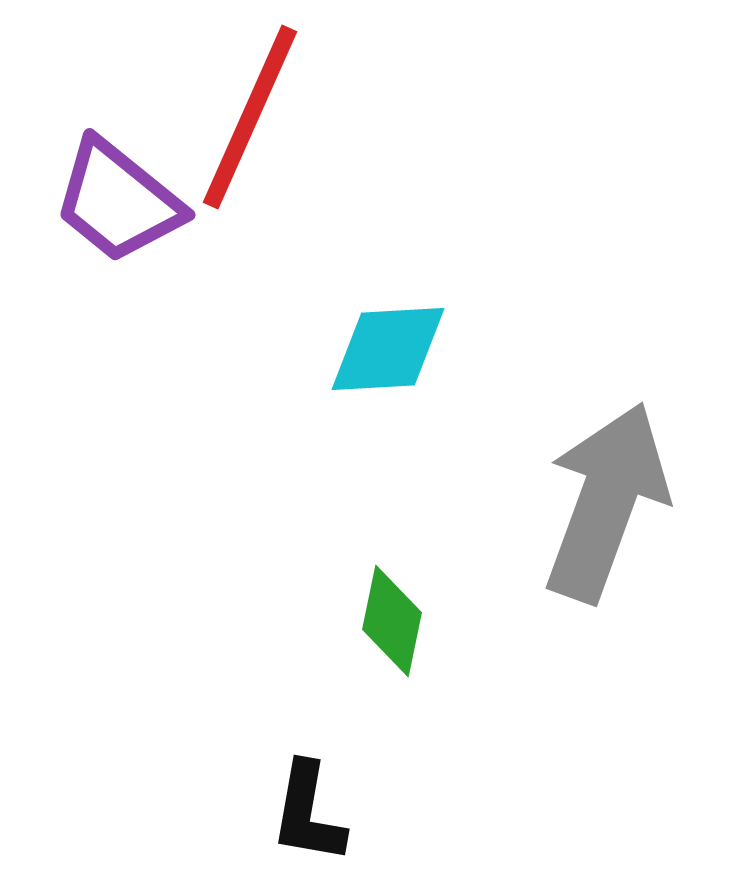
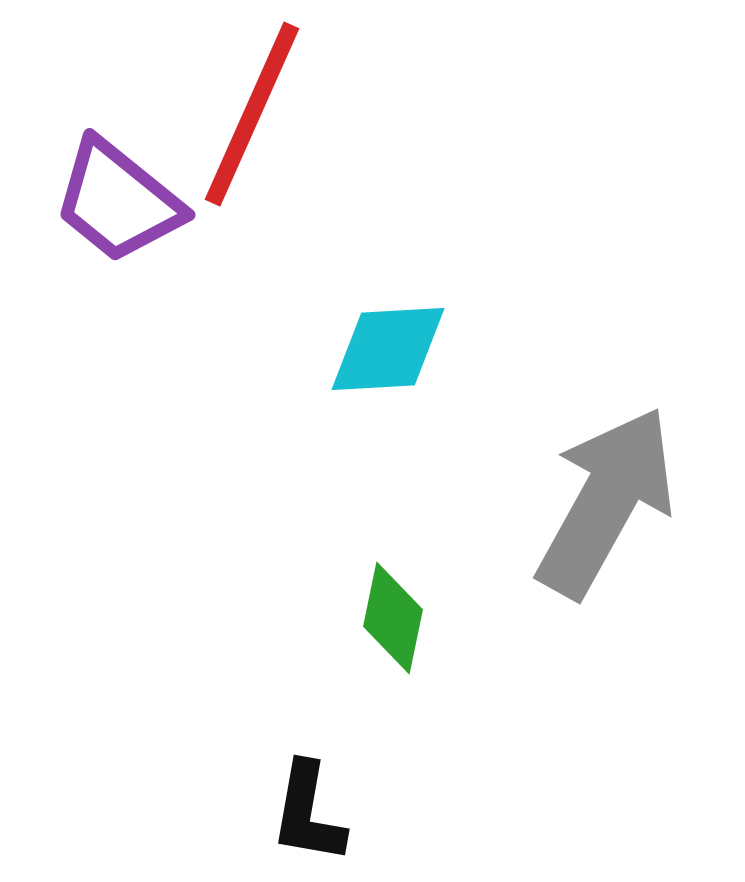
red line: moved 2 px right, 3 px up
gray arrow: rotated 9 degrees clockwise
green diamond: moved 1 px right, 3 px up
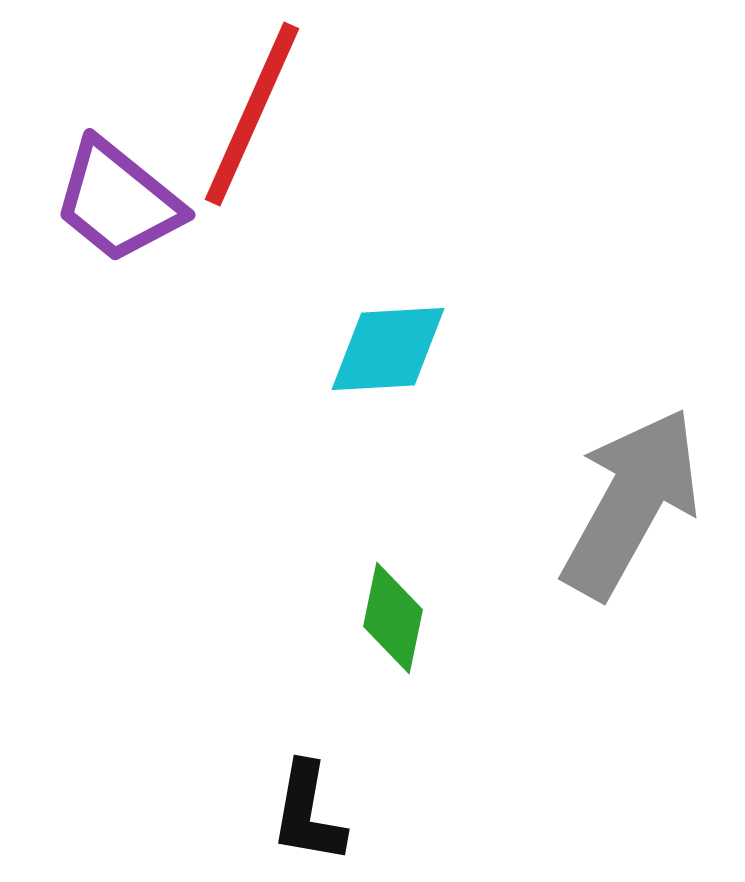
gray arrow: moved 25 px right, 1 px down
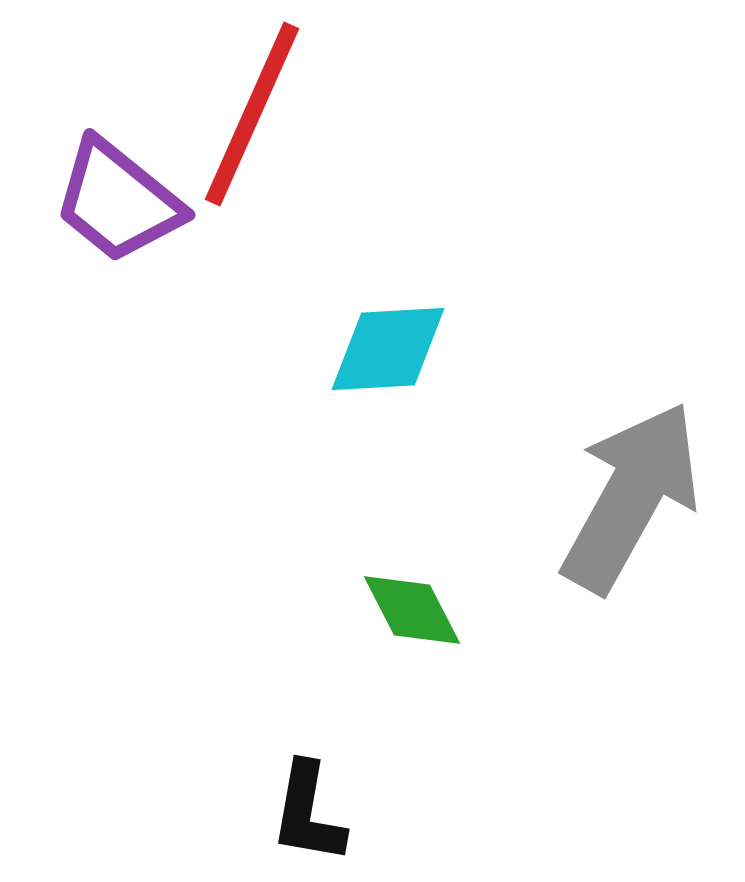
gray arrow: moved 6 px up
green diamond: moved 19 px right, 8 px up; rotated 39 degrees counterclockwise
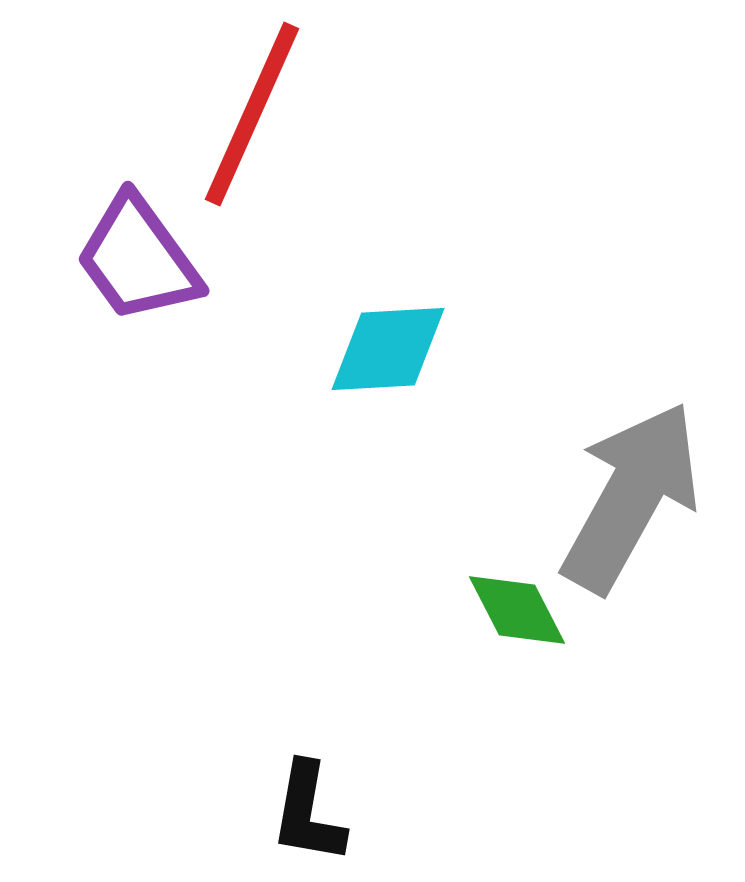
purple trapezoid: moved 20 px right, 58 px down; rotated 15 degrees clockwise
green diamond: moved 105 px right
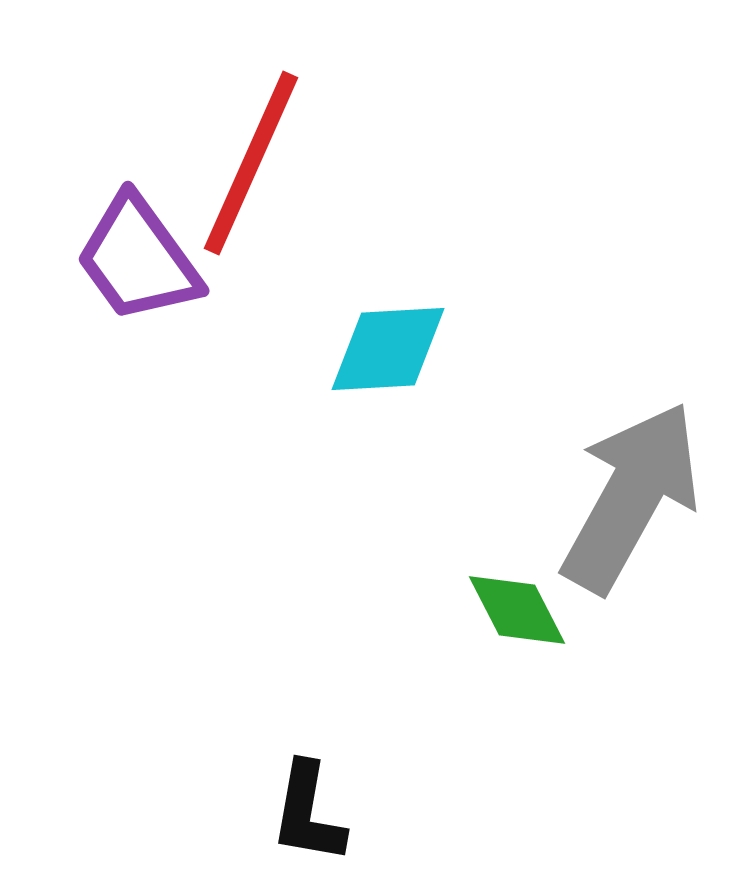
red line: moved 1 px left, 49 px down
